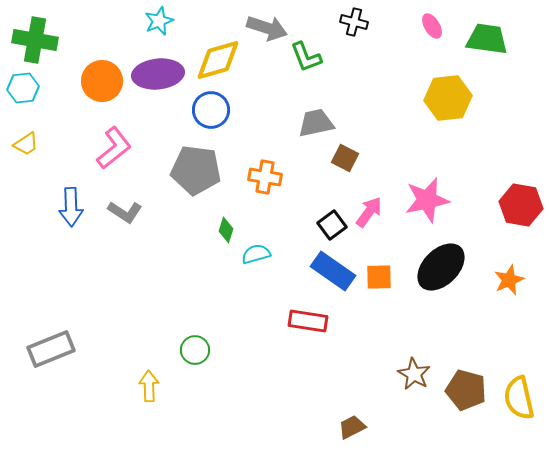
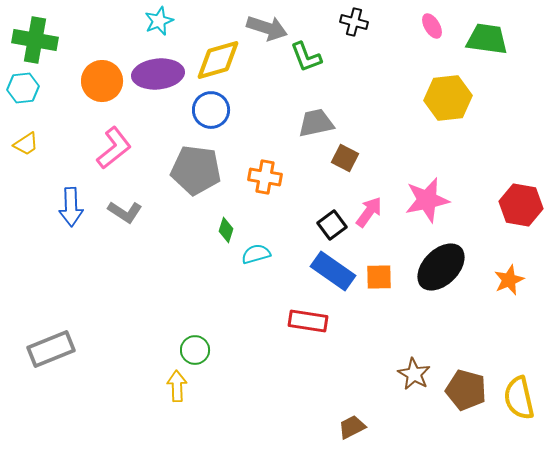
yellow arrow: moved 28 px right
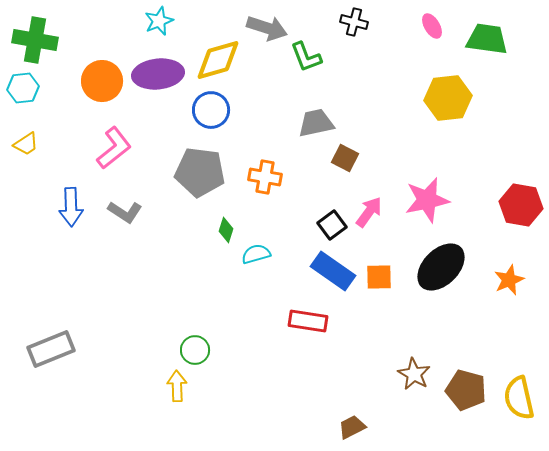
gray pentagon: moved 4 px right, 2 px down
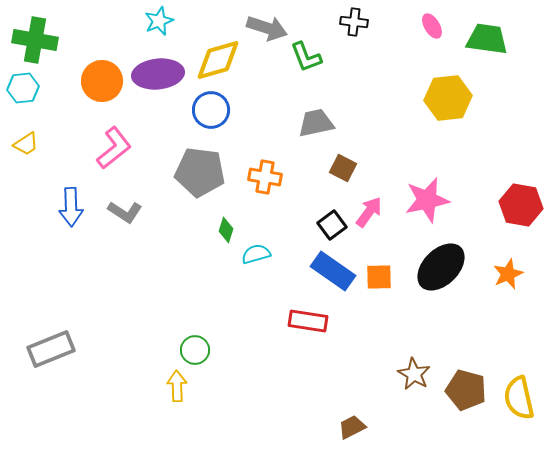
black cross: rotated 8 degrees counterclockwise
brown square: moved 2 px left, 10 px down
orange star: moved 1 px left, 6 px up
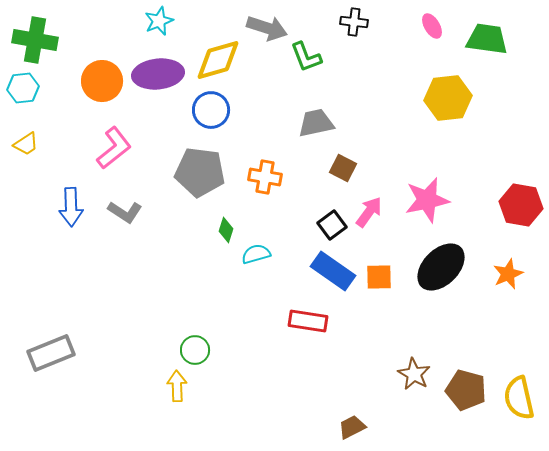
gray rectangle: moved 4 px down
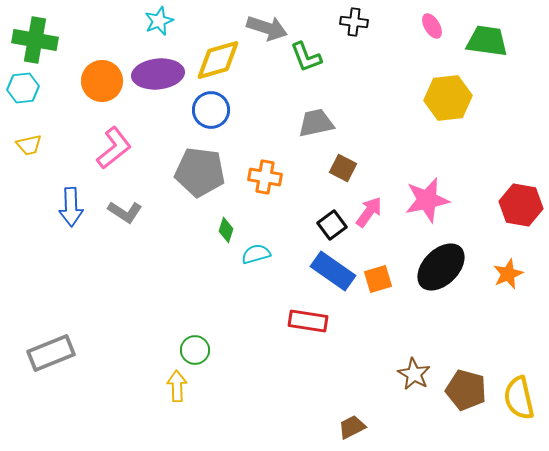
green trapezoid: moved 2 px down
yellow trapezoid: moved 3 px right, 1 px down; rotated 20 degrees clockwise
orange square: moved 1 px left, 2 px down; rotated 16 degrees counterclockwise
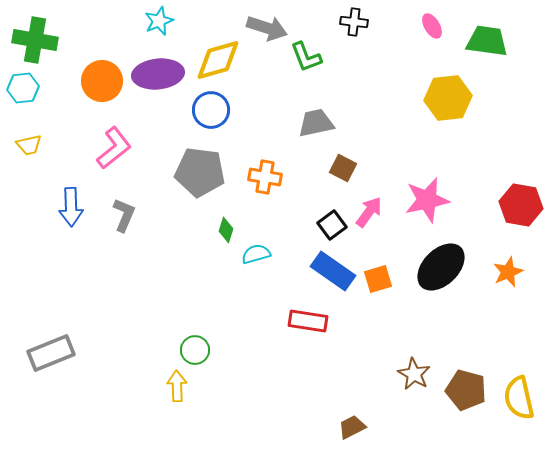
gray L-shape: moved 1 px left, 3 px down; rotated 100 degrees counterclockwise
orange star: moved 2 px up
